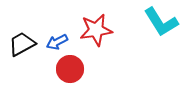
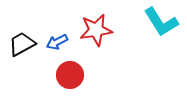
red circle: moved 6 px down
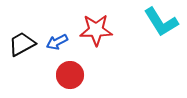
red star: rotated 8 degrees clockwise
